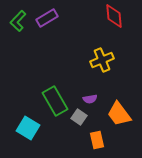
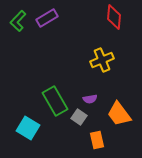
red diamond: moved 1 px down; rotated 10 degrees clockwise
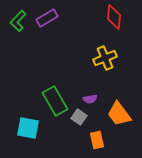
yellow cross: moved 3 px right, 2 px up
cyan square: rotated 20 degrees counterclockwise
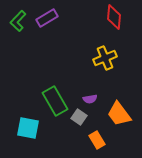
orange rectangle: rotated 18 degrees counterclockwise
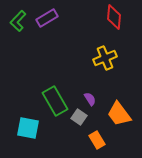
purple semicircle: rotated 112 degrees counterclockwise
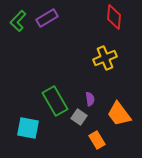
purple semicircle: rotated 24 degrees clockwise
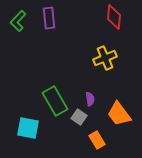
purple rectangle: moved 2 px right; rotated 65 degrees counterclockwise
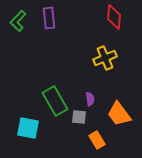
gray square: rotated 28 degrees counterclockwise
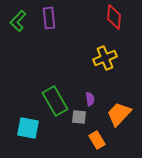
orange trapezoid: rotated 80 degrees clockwise
